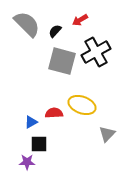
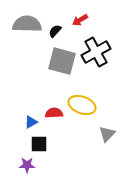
gray semicircle: rotated 44 degrees counterclockwise
purple star: moved 3 px down
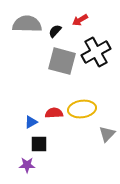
yellow ellipse: moved 4 px down; rotated 28 degrees counterclockwise
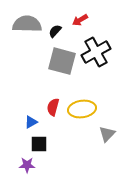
red semicircle: moved 1 px left, 6 px up; rotated 72 degrees counterclockwise
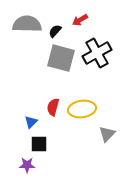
black cross: moved 1 px right, 1 px down
gray square: moved 1 px left, 3 px up
blue triangle: rotated 16 degrees counterclockwise
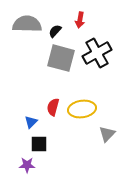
red arrow: rotated 49 degrees counterclockwise
